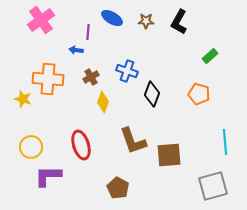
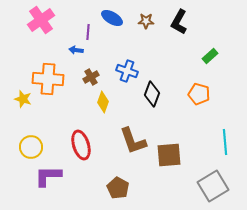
gray square: rotated 16 degrees counterclockwise
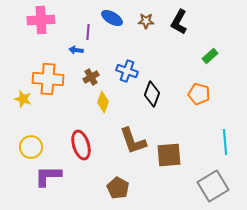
pink cross: rotated 32 degrees clockwise
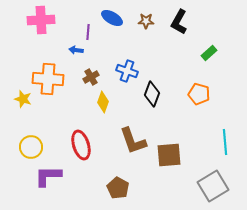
green rectangle: moved 1 px left, 3 px up
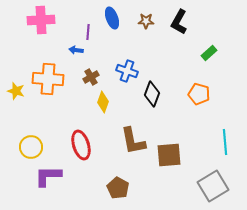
blue ellipse: rotated 40 degrees clockwise
yellow star: moved 7 px left, 8 px up
brown L-shape: rotated 8 degrees clockwise
